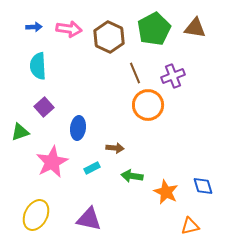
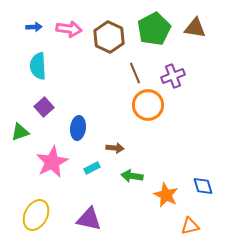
orange star: moved 3 px down
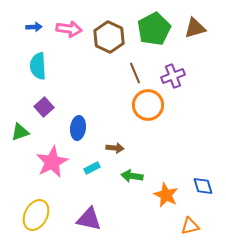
brown triangle: rotated 25 degrees counterclockwise
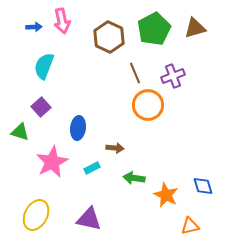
pink arrow: moved 7 px left, 8 px up; rotated 70 degrees clockwise
cyan semicircle: moved 6 px right; rotated 24 degrees clockwise
purple square: moved 3 px left
green triangle: rotated 36 degrees clockwise
green arrow: moved 2 px right, 2 px down
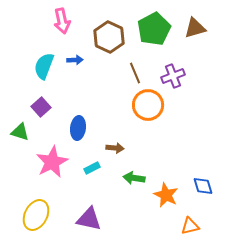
blue arrow: moved 41 px right, 33 px down
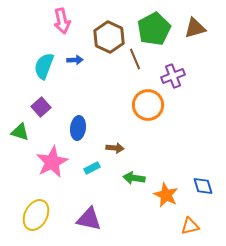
brown line: moved 14 px up
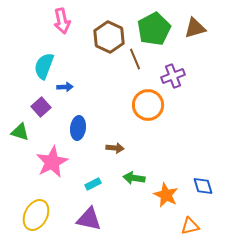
blue arrow: moved 10 px left, 27 px down
cyan rectangle: moved 1 px right, 16 px down
